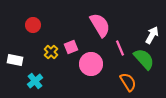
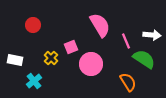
white arrow: rotated 66 degrees clockwise
pink line: moved 6 px right, 7 px up
yellow cross: moved 6 px down
green semicircle: rotated 15 degrees counterclockwise
cyan cross: moved 1 px left
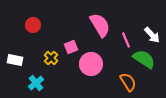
white arrow: rotated 42 degrees clockwise
pink line: moved 1 px up
cyan cross: moved 2 px right, 2 px down
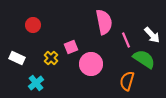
pink semicircle: moved 4 px right, 3 px up; rotated 20 degrees clockwise
white rectangle: moved 2 px right, 2 px up; rotated 14 degrees clockwise
orange semicircle: moved 1 px left, 1 px up; rotated 132 degrees counterclockwise
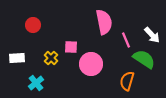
pink square: rotated 24 degrees clockwise
white rectangle: rotated 28 degrees counterclockwise
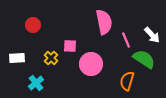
pink square: moved 1 px left, 1 px up
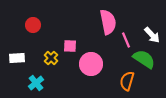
pink semicircle: moved 4 px right
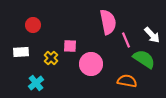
white rectangle: moved 4 px right, 6 px up
orange semicircle: rotated 84 degrees clockwise
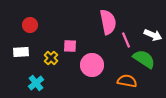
red circle: moved 3 px left
white arrow: moved 1 px right; rotated 24 degrees counterclockwise
pink circle: moved 1 px right, 1 px down
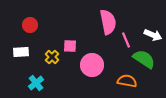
yellow cross: moved 1 px right, 1 px up
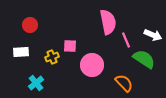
yellow cross: rotated 24 degrees clockwise
orange semicircle: moved 3 px left, 2 px down; rotated 36 degrees clockwise
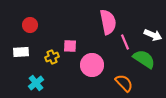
pink line: moved 1 px left, 2 px down
